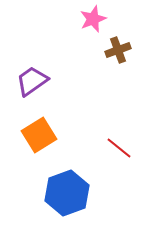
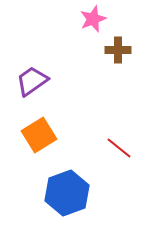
brown cross: rotated 20 degrees clockwise
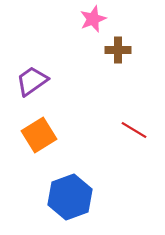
red line: moved 15 px right, 18 px up; rotated 8 degrees counterclockwise
blue hexagon: moved 3 px right, 4 px down
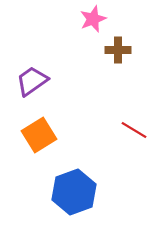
blue hexagon: moved 4 px right, 5 px up
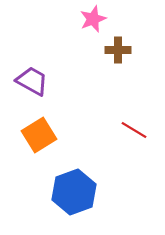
purple trapezoid: rotated 64 degrees clockwise
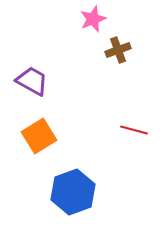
brown cross: rotated 20 degrees counterclockwise
red line: rotated 16 degrees counterclockwise
orange square: moved 1 px down
blue hexagon: moved 1 px left
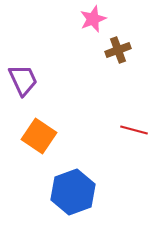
purple trapezoid: moved 9 px left, 1 px up; rotated 36 degrees clockwise
orange square: rotated 24 degrees counterclockwise
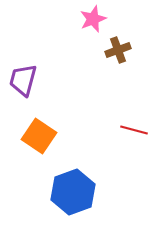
purple trapezoid: rotated 140 degrees counterclockwise
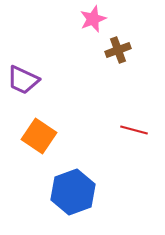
purple trapezoid: rotated 80 degrees counterclockwise
